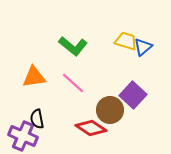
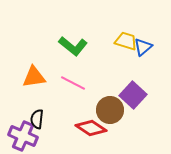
pink line: rotated 15 degrees counterclockwise
black semicircle: rotated 18 degrees clockwise
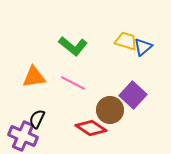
black semicircle: rotated 18 degrees clockwise
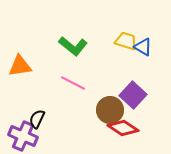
blue triangle: rotated 48 degrees counterclockwise
orange triangle: moved 14 px left, 11 px up
red diamond: moved 32 px right
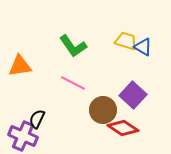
green L-shape: rotated 16 degrees clockwise
brown circle: moved 7 px left
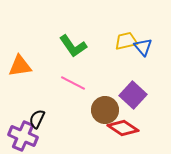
yellow trapezoid: rotated 30 degrees counterclockwise
blue triangle: rotated 18 degrees clockwise
brown circle: moved 2 px right
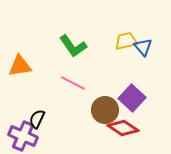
purple square: moved 1 px left, 3 px down
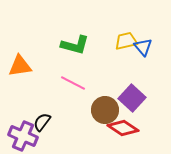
green L-shape: moved 2 px right, 1 px up; rotated 40 degrees counterclockwise
black semicircle: moved 5 px right, 3 px down; rotated 12 degrees clockwise
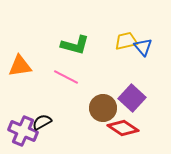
pink line: moved 7 px left, 6 px up
brown circle: moved 2 px left, 2 px up
black semicircle: rotated 24 degrees clockwise
purple cross: moved 5 px up
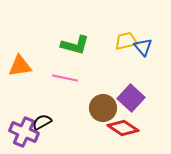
pink line: moved 1 px left, 1 px down; rotated 15 degrees counterclockwise
purple square: moved 1 px left
purple cross: moved 1 px right, 1 px down
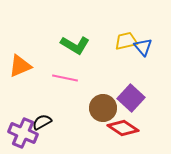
green L-shape: rotated 16 degrees clockwise
orange triangle: rotated 15 degrees counterclockwise
purple cross: moved 1 px left, 1 px down
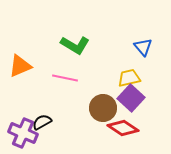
yellow trapezoid: moved 3 px right, 37 px down
